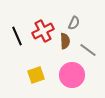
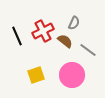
brown semicircle: rotated 49 degrees counterclockwise
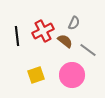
black line: rotated 18 degrees clockwise
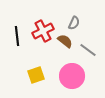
pink circle: moved 1 px down
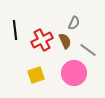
red cross: moved 1 px left, 9 px down
black line: moved 2 px left, 6 px up
brown semicircle: rotated 28 degrees clockwise
pink circle: moved 2 px right, 3 px up
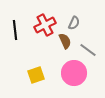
red cross: moved 3 px right, 15 px up
